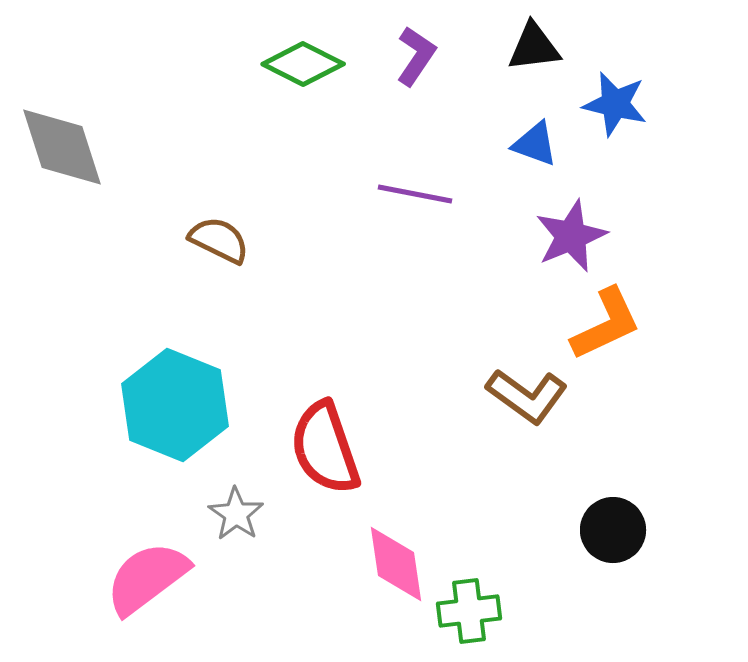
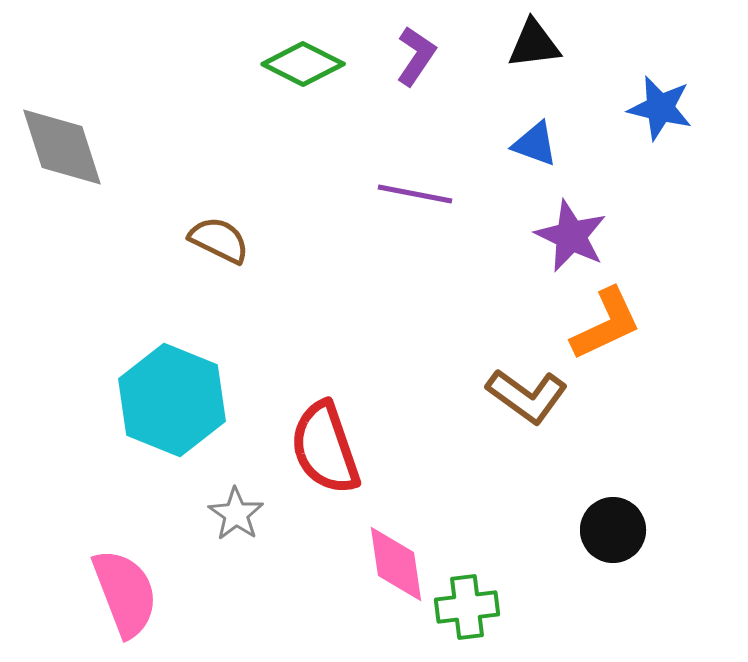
black triangle: moved 3 px up
blue star: moved 45 px right, 4 px down
purple star: rotated 24 degrees counterclockwise
cyan hexagon: moved 3 px left, 5 px up
pink semicircle: moved 22 px left, 15 px down; rotated 106 degrees clockwise
green cross: moved 2 px left, 4 px up
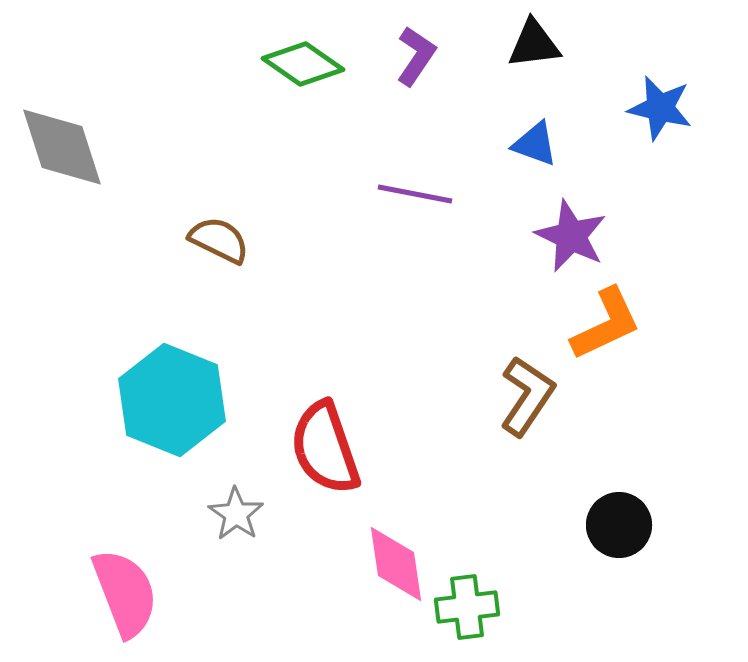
green diamond: rotated 8 degrees clockwise
brown L-shape: rotated 92 degrees counterclockwise
black circle: moved 6 px right, 5 px up
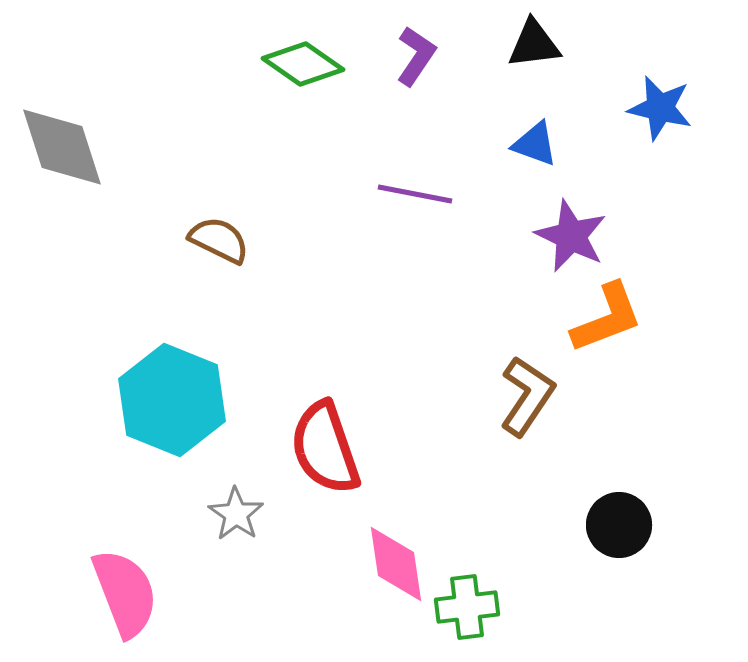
orange L-shape: moved 1 px right, 6 px up; rotated 4 degrees clockwise
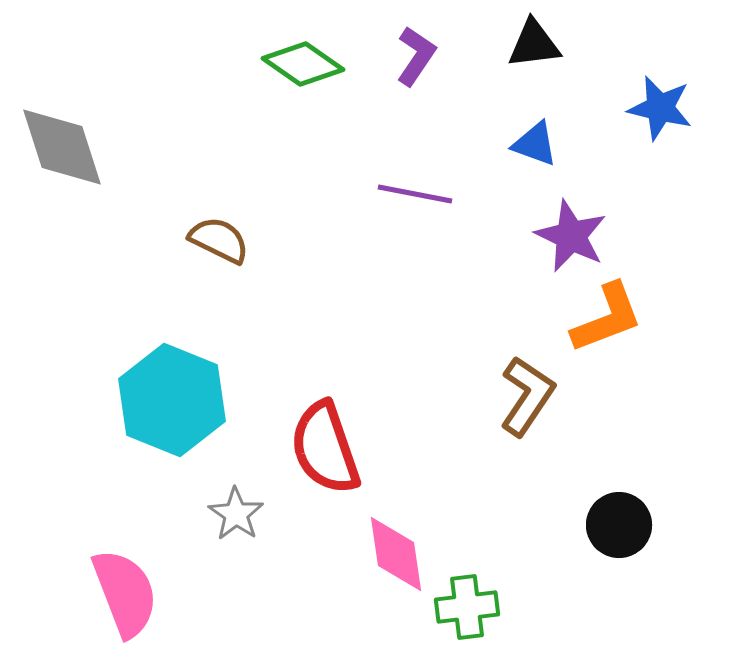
pink diamond: moved 10 px up
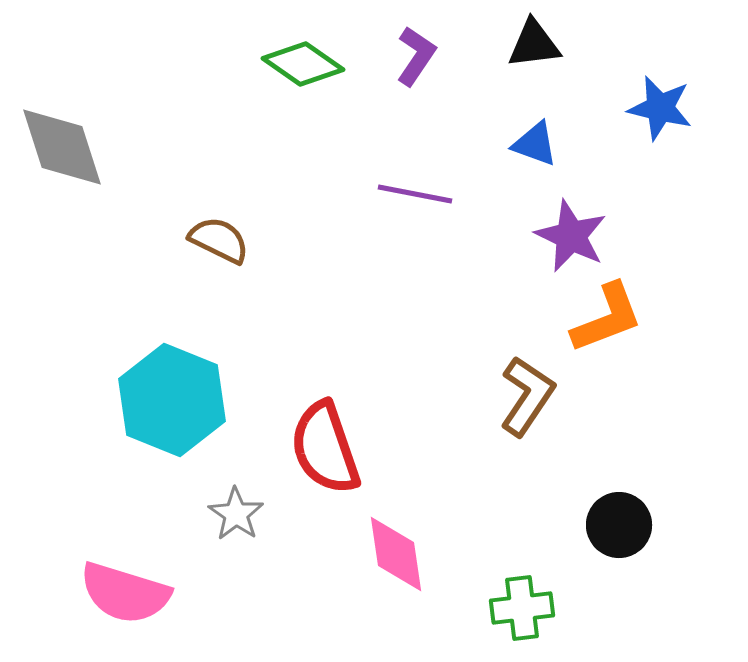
pink semicircle: rotated 128 degrees clockwise
green cross: moved 55 px right, 1 px down
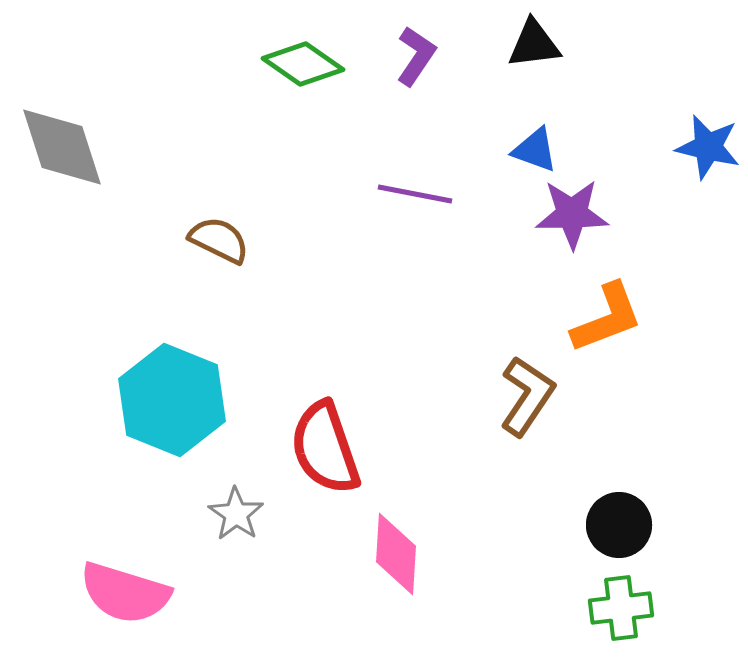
blue star: moved 48 px right, 39 px down
blue triangle: moved 6 px down
purple star: moved 1 px right, 22 px up; rotated 26 degrees counterclockwise
pink diamond: rotated 12 degrees clockwise
green cross: moved 99 px right
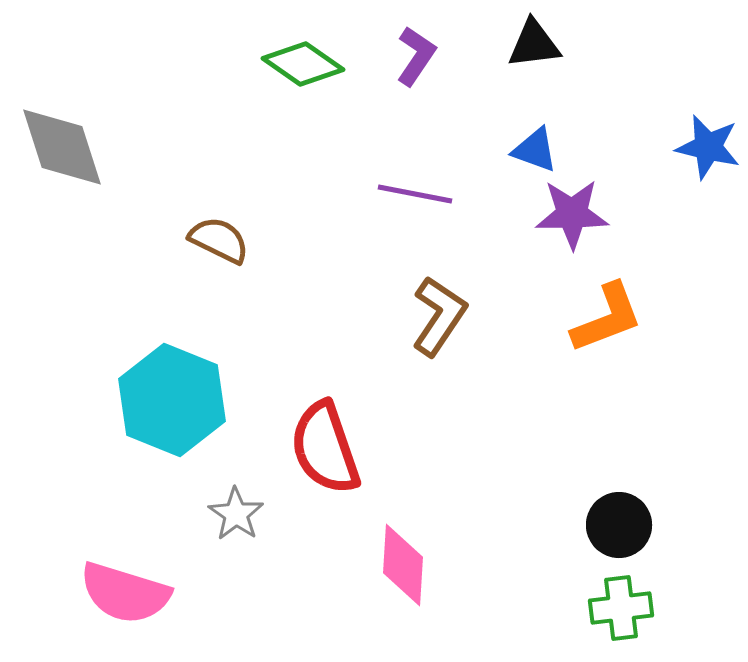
brown L-shape: moved 88 px left, 80 px up
pink diamond: moved 7 px right, 11 px down
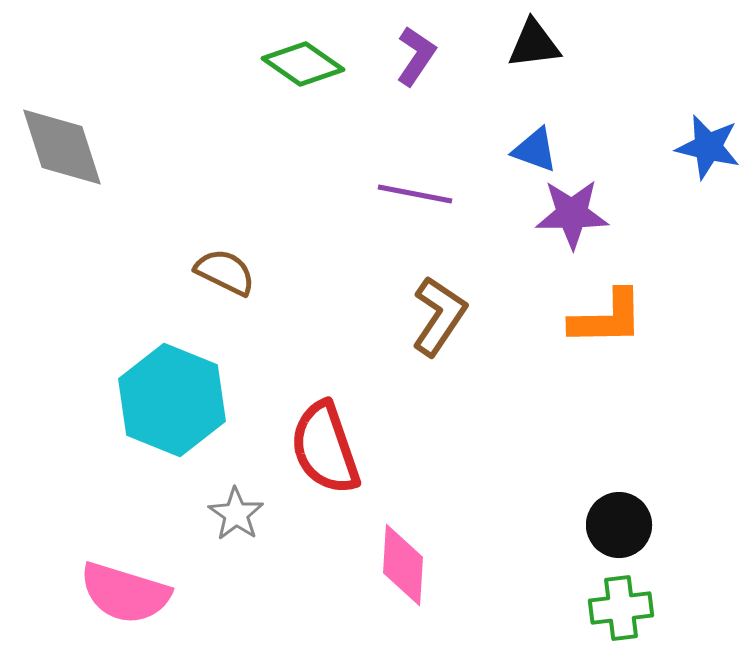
brown semicircle: moved 6 px right, 32 px down
orange L-shape: rotated 20 degrees clockwise
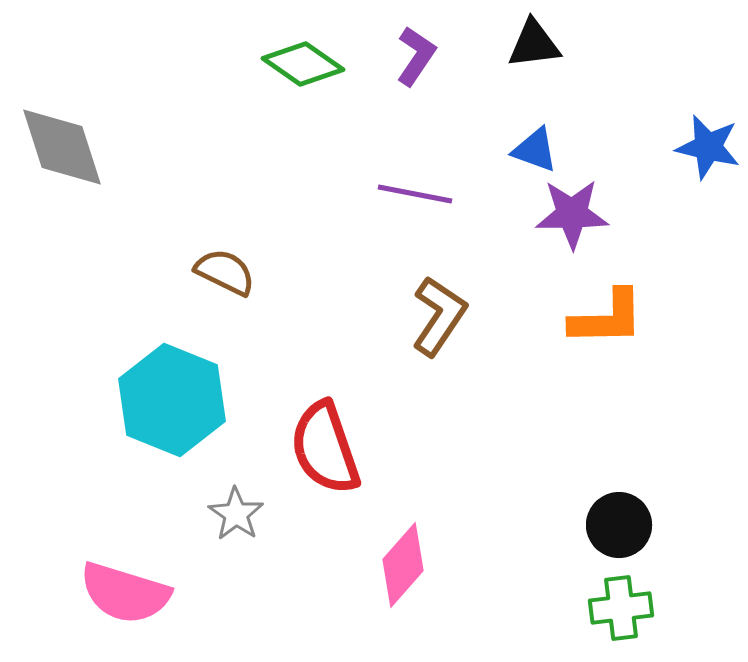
pink diamond: rotated 38 degrees clockwise
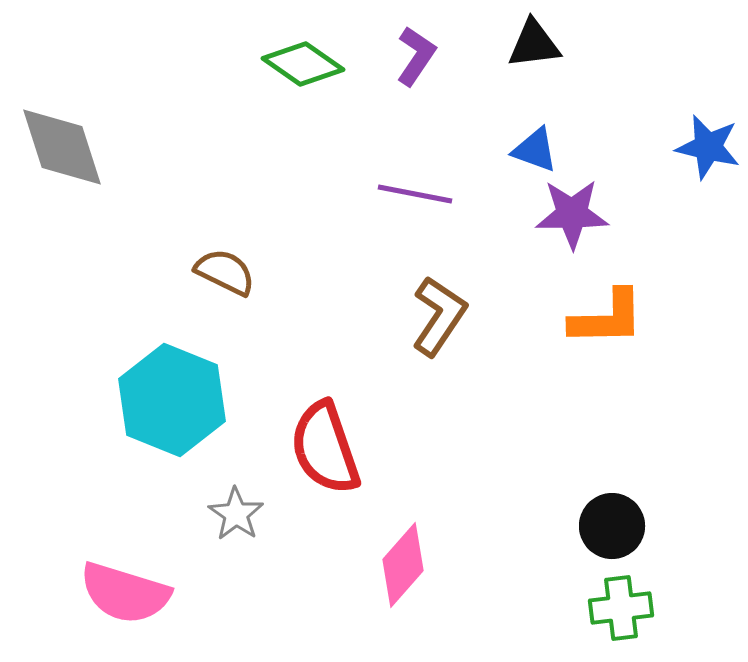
black circle: moved 7 px left, 1 px down
